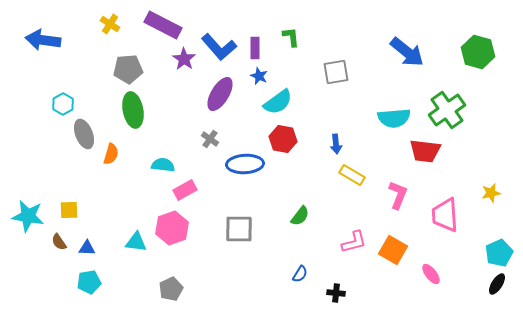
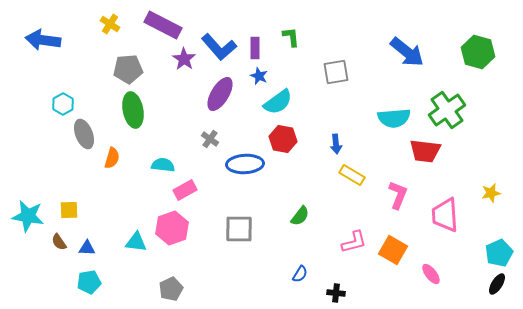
orange semicircle at (111, 154): moved 1 px right, 4 px down
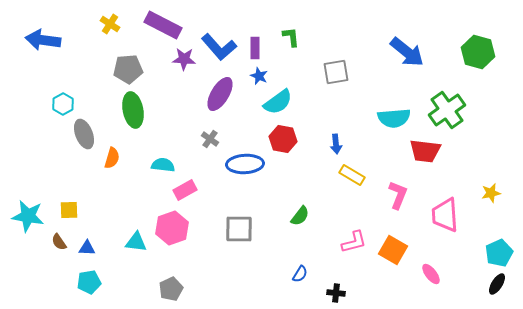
purple star at (184, 59): rotated 30 degrees counterclockwise
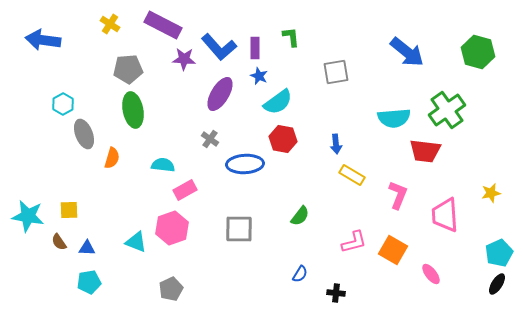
cyan triangle at (136, 242): rotated 15 degrees clockwise
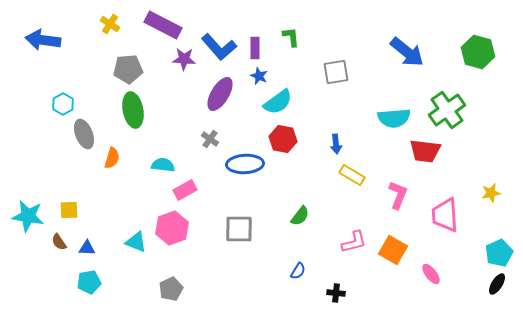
blue semicircle at (300, 274): moved 2 px left, 3 px up
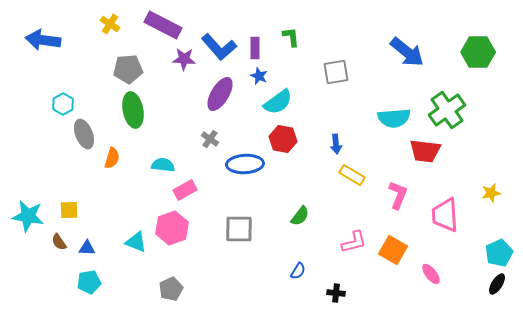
green hexagon at (478, 52): rotated 16 degrees counterclockwise
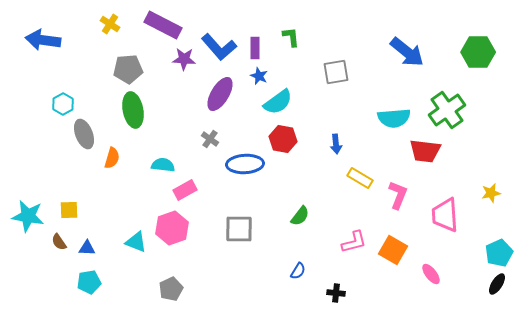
yellow rectangle at (352, 175): moved 8 px right, 3 px down
